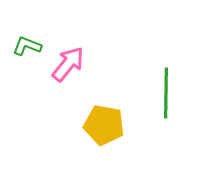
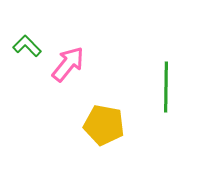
green L-shape: rotated 24 degrees clockwise
green line: moved 6 px up
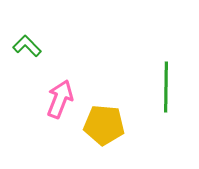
pink arrow: moved 8 px left, 35 px down; rotated 18 degrees counterclockwise
yellow pentagon: rotated 6 degrees counterclockwise
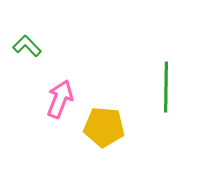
yellow pentagon: moved 2 px down
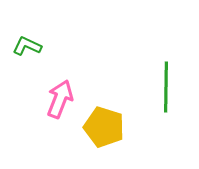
green L-shape: rotated 20 degrees counterclockwise
yellow pentagon: rotated 12 degrees clockwise
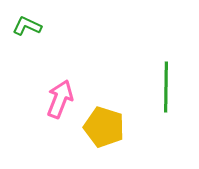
green L-shape: moved 20 px up
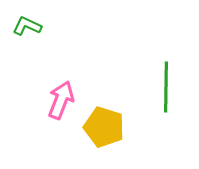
pink arrow: moved 1 px right, 1 px down
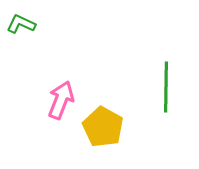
green L-shape: moved 6 px left, 2 px up
yellow pentagon: moved 1 px left; rotated 12 degrees clockwise
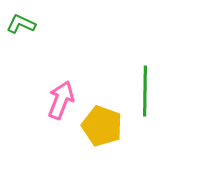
green line: moved 21 px left, 4 px down
yellow pentagon: moved 1 px left, 1 px up; rotated 9 degrees counterclockwise
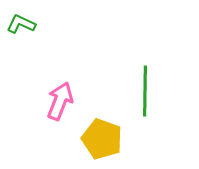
pink arrow: moved 1 px left, 1 px down
yellow pentagon: moved 13 px down
